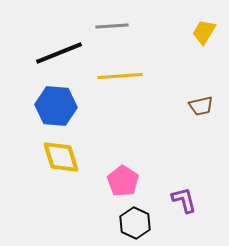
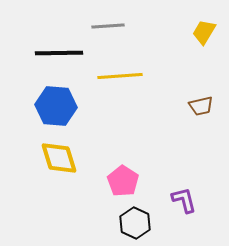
gray line: moved 4 px left
black line: rotated 21 degrees clockwise
yellow diamond: moved 2 px left, 1 px down
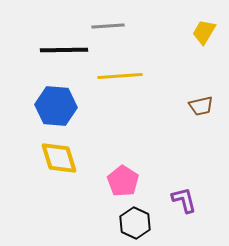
black line: moved 5 px right, 3 px up
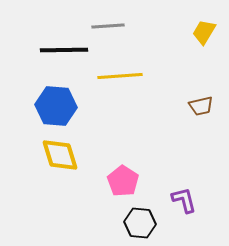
yellow diamond: moved 1 px right, 3 px up
black hexagon: moved 5 px right; rotated 20 degrees counterclockwise
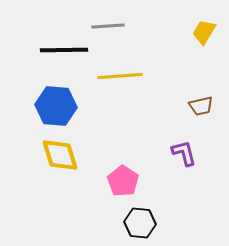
purple L-shape: moved 47 px up
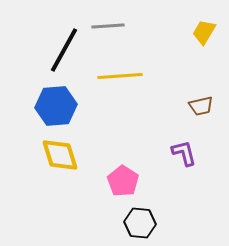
black line: rotated 60 degrees counterclockwise
blue hexagon: rotated 9 degrees counterclockwise
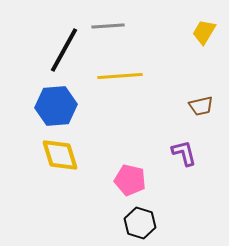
pink pentagon: moved 7 px right, 1 px up; rotated 20 degrees counterclockwise
black hexagon: rotated 12 degrees clockwise
